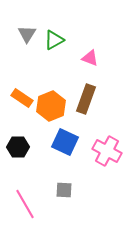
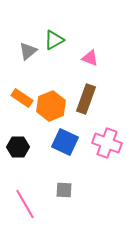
gray triangle: moved 1 px right, 17 px down; rotated 18 degrees clockwise
pink cross: moved 8 px up; rotated 8 degrees counterclockwise
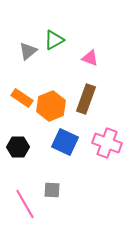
gray square: moved 12 px left
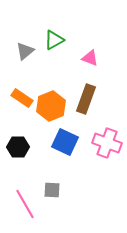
gray triangle: moved 3 px left
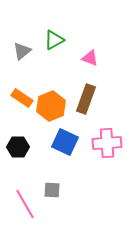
gray triangle: moved 3 px left
pink cross: rotated 24 degrees counterclockwise
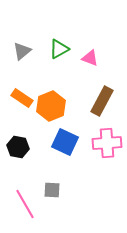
green triangle: moved 5 px right, 9 px down
brown rectangle: moved 16 px right, 2 px down; rotated 8 degrees clockwise
black hexagon: rotated 10 degrees clockwise
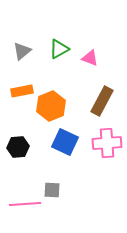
orange rectangle: moved 7 px up; rotated 45 degrees counterclockwise
black hexagon: rotated 15 degrees counterclockwise
pink line: rotated 64 degrees counterclockwise
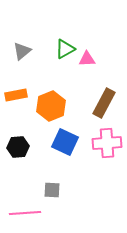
green triangle: moved 6 px right
pink triangle: moved 3 px left, 1 px down; rotated 24 degrees counterclockwise
orange rectangle: moved 6 px left, 4 px down
brown rectangle: moved 2 px right, 2 px down
pink line: moved 9 px down
